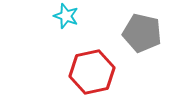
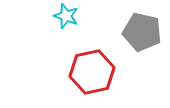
gray pentagon: moved 1 px up
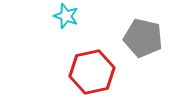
gray pentagon: moved 1 px right, 6 px down
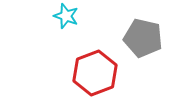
red hexagon: moved 3 px right, 1 px down; rotated 9 degrees counterclockwise
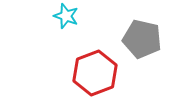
gray pentagon: moved 1 px left, 1 px down
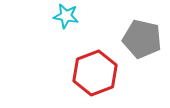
cyan star: rotated 10 degrees counterclockwise
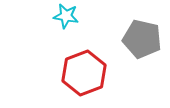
red hexagon: moved 11 px left
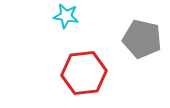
red hexagon: rotated 15 degrees clockwise
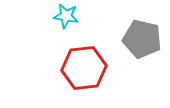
red hexagon: moved 5 px up
